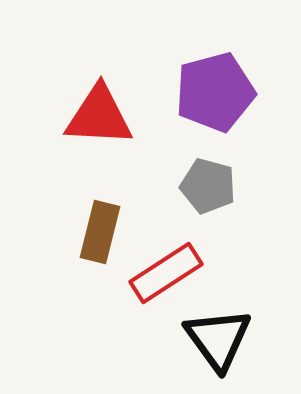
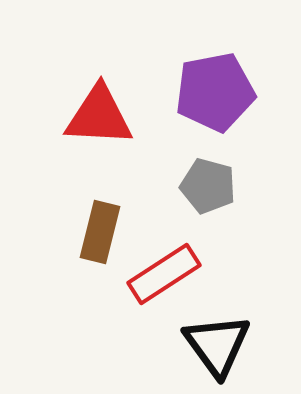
purple pentagon: rotated 4 degrees clockwise
red rectangle: moved 2 px left, 1 px down
black triangle: moved 1 px left, 6 px down
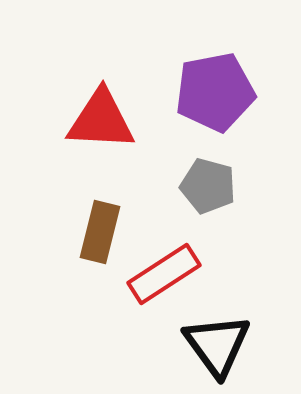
red triangle: moved 2 px right, 4 px down
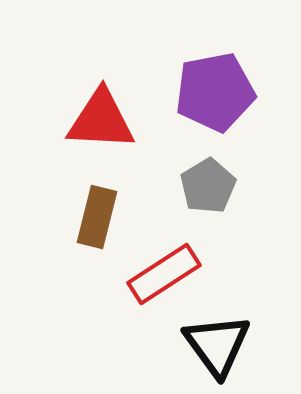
gray pentagon: rotated 26 degrees clockwise
brown rectangle: moved 3 px left, 15 px up
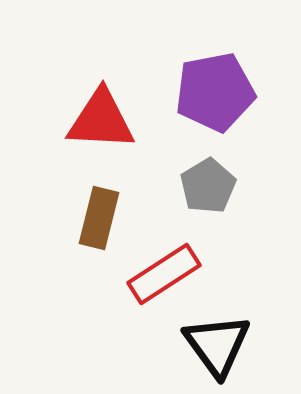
brown rectangle: moved 2 px right, 1 px down
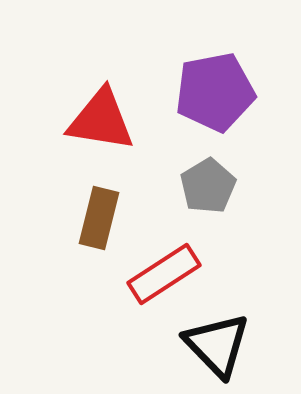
red triangle: rotated 6 degrees clockwise
black triangle: rotated 8 degrees counterclockwise
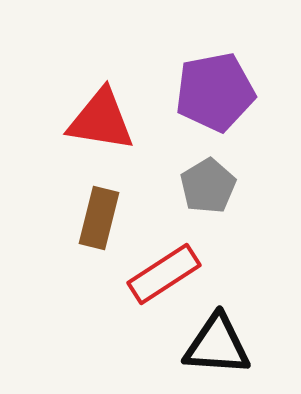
black triangle: rotated 42 degrees counterclockwise
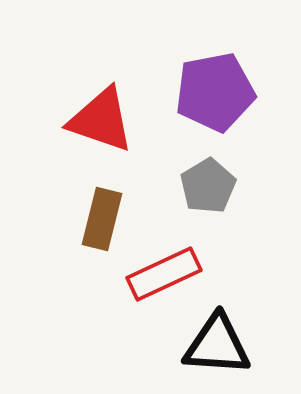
red triangle: rotated 10 degrees clockwise
brown rectangle: moved 3 px right, 1 px down
red rectangle: rotated 8 degrees clockwise
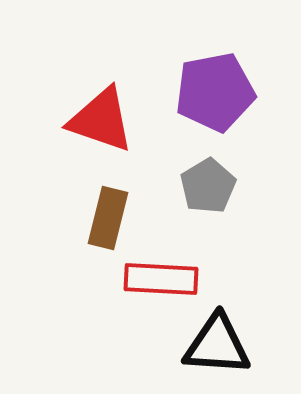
brown rectangle: moved 6 px right, 1 px up
red rectangle: moved 3 px left, 5 px down; rotated 28 degrees clockwise
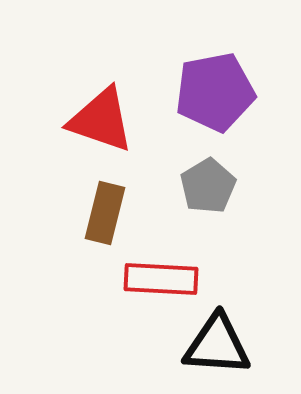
brown rectangle: moved 3 px left, 5 px up
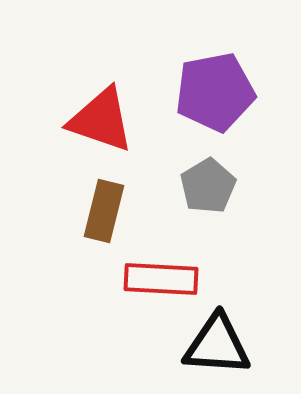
brown rectangle: moved 1 px left, 2 px up
